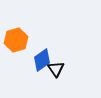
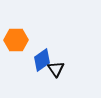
orange hexagon: rotated 15 degrees clockwise
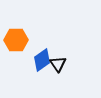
black triangle: moved 2 px right, 5 px up
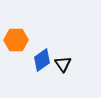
black triangle: moved 5 px right
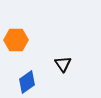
blue diamond: moved 15 px left, 22 px down
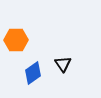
blue diamond: moved 6 px right, 9 px up
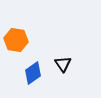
orange hexagon: rotated 10 degrees clockwise
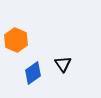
orange hexagon: rotated 15 degrees clockwise
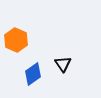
blue diamond: moved 1 px down
